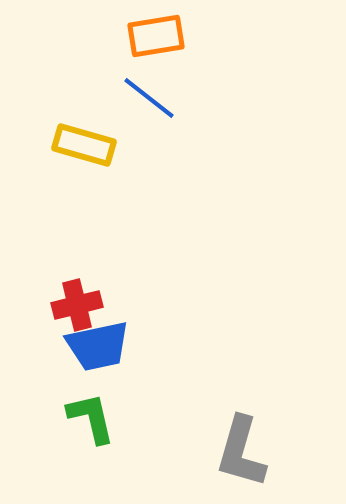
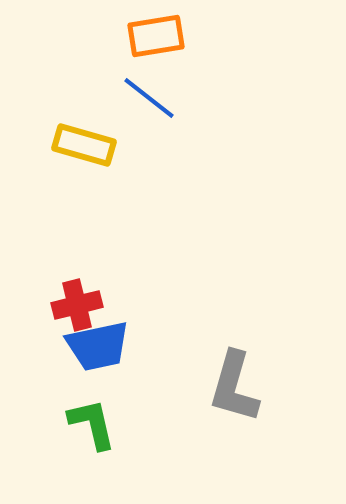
green L-shape: moved 1 px right, 6 px down
gray L-shape: moved 7 px left, 65 px up
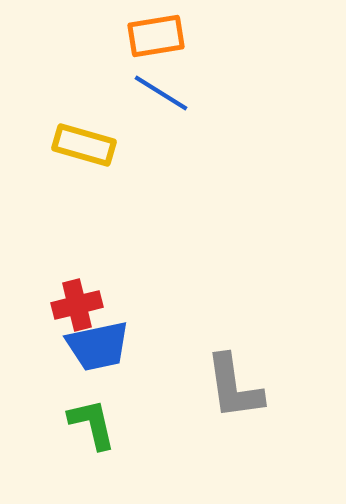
blue line: moved 12 px right, 5 px up; rotated 6 degrees counterclockwise
gray L-shape: rotated 24 degrees counterclockwise
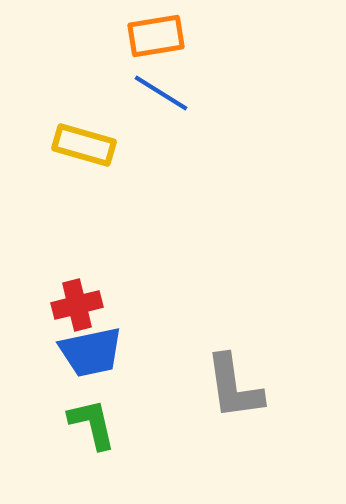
blue trapezoid: moved 7 px left, 6 px down
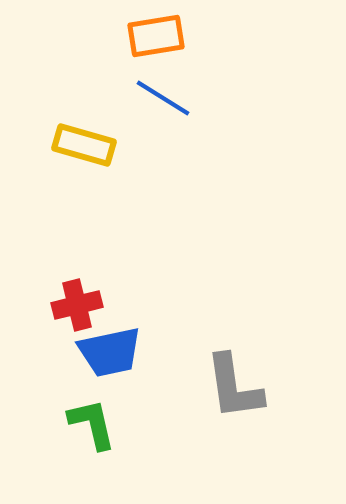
blue line: moved 2 px right, 5 px down
blue trapezoid: moved 19 px right
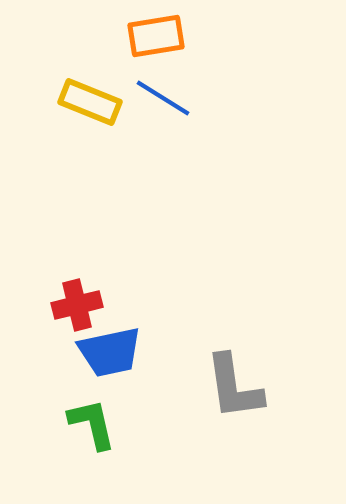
yellow rectangle: moved 6 px right, 43 px up; rotated 6 degrees clockwise
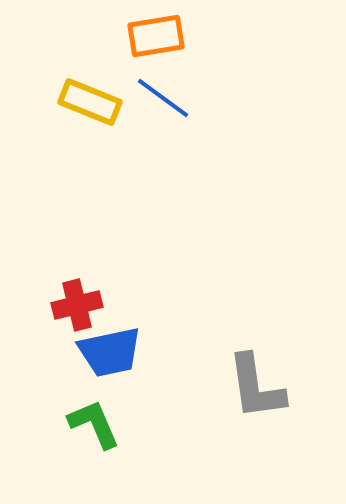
blue line: rotated 4 degrees clockwise
gray L-shape: moved 22 px right
green L-shape: moved 2 px right; rotated 10 degrees counterclockwise
